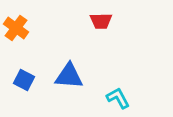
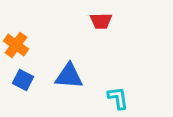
orange cross: moved 17 px down
blue square: moved 1 px left
cyan L-shape: rotated 20 degrees clockwise
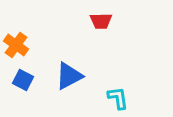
blue triangle: rotated 32 degrees counterclockwise
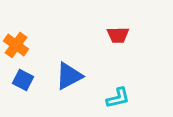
red trapezoid: moved 17 px right, 14 px down
cyan L-shape: rotated 85 degrees clockwise
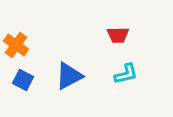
cyan L-shape: moved 8 px right, 24 px up
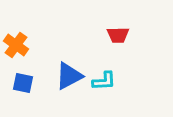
cyan L-shape: moved 22 px left, 7 px down; rotated 10 degrees clockwise
blue square: moved 3 px down; rotated 15 degrees counterclockwise
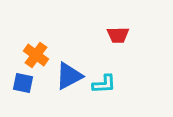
orange cross: moved 20 px right, 10 px down
cyan L-shape: moved 3 px down
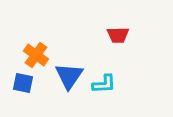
blue triangle: rotated 28 degrees counterclockwise
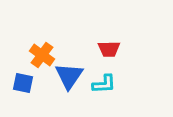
red trapezoid: moved 9 px left, 14 px down
orange cross: moved 6 px right
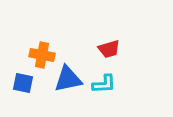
red trapezoid: rotated 15 degrees counterclockwise
orange cross: rotated 25 degrees counterclockwise
blue triangle: moved 1 px left, 3 px down; rotated 44 degrees clockwise
